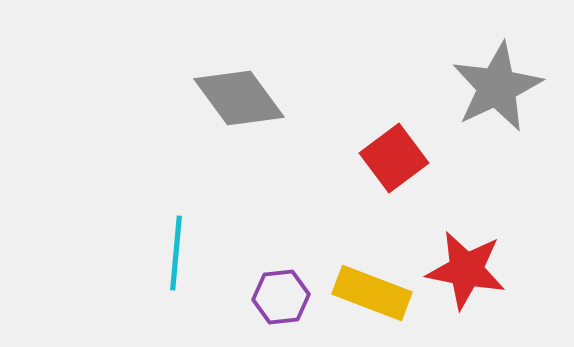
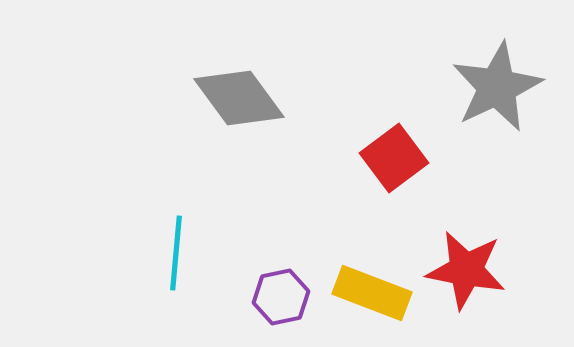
purple hexagon: rotated 6 degrees counterclockwise
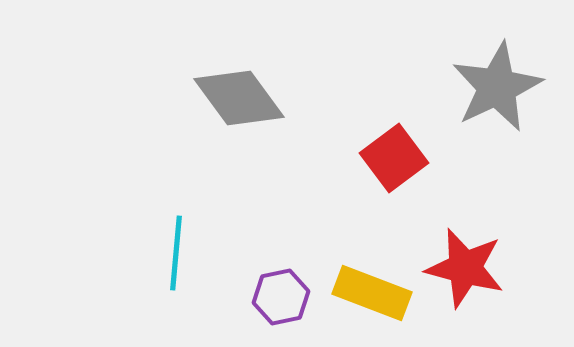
red star: moved 1 px left, 2 px up; rotated 4 degrees clockwise
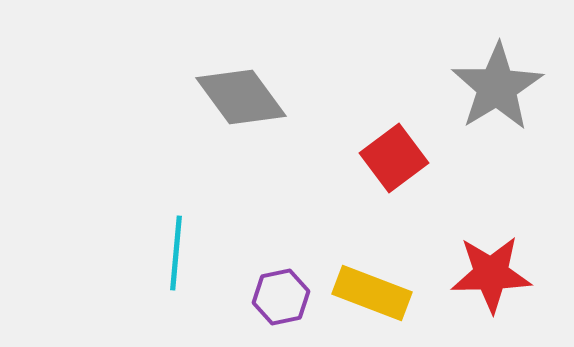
gray star: rotated 6 degrees counterclockwise
gray diamond: moved 2 px right, 1 px up
red star: moved 26 px right, 6 px down; rotated 16 degrees counterclockwise
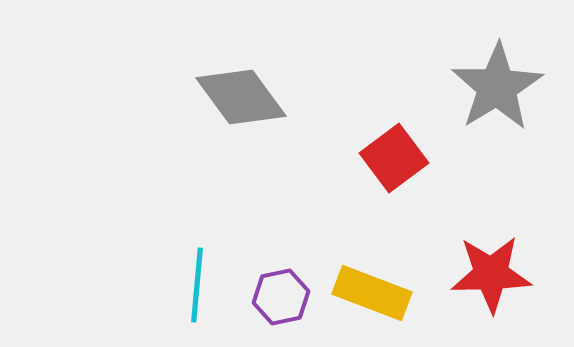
cyan line: moved 21 px right, 32 px down
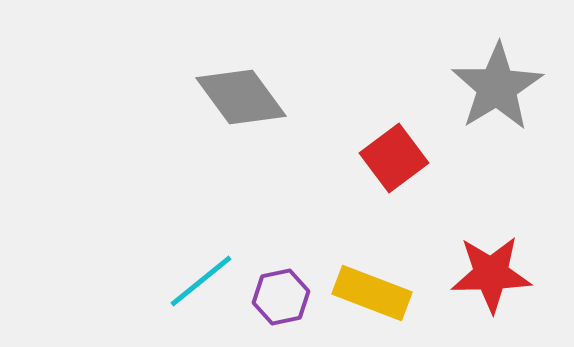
cyan line: moved 4 px right, 4 px up; rotated 46 degrees clockwise
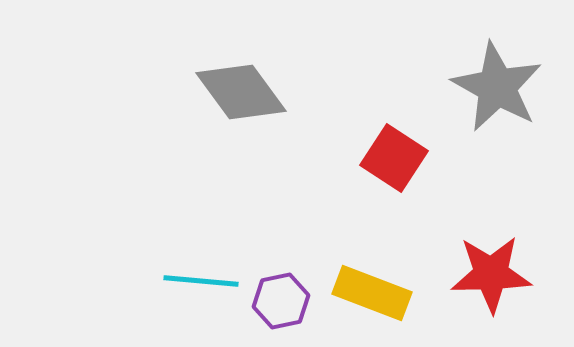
gray star: rotated 12 degrees counterclockwise
gray diamond: moved 5 px up
red square: rotated 20 degrees counterclockwise
cyan line: rotated 44 degrees clockwise
purple hexagon: moved 4 px down
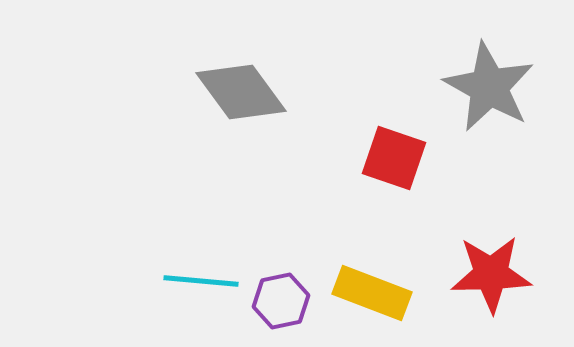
gray star: moved 8 px left
red square: rotated 14 degrees counterclockwise
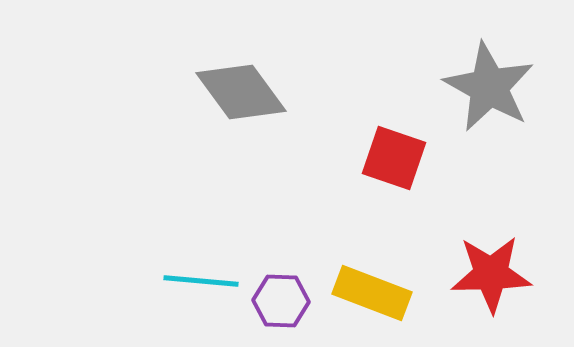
purple hexagon: rotated 14 degrees clockwise
